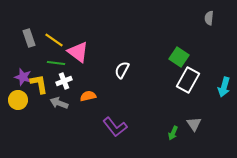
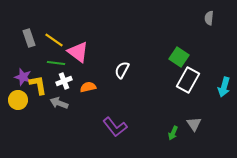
yellow L-shape: moved 1 px left, 1 px down
orange semicircle: moved 9 px up
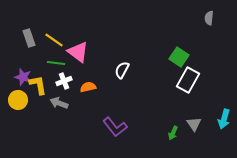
cyan arrow: moved 32 px down
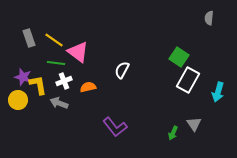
cyan arrow: moved 6 px left, 27 px up
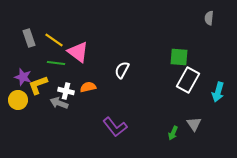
green square: rotated 30 degrees counterclockwise
white cross: moved 2 px right, 10 px down; rotated 35 degrees clockwise
yellow L-shape: rotated 100 degrees counterclockwise
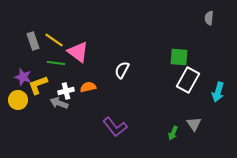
gray rectangle: moved 4 px right, 3 px down
white cross: rotated 28 degrees counterclockwise
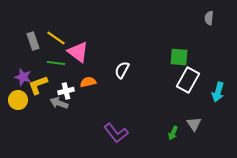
yellow line: moved 2 px right, 2 px up
orange semicircle: moved 5 px up
purple L-shape: moved 1 px right, 6 px down
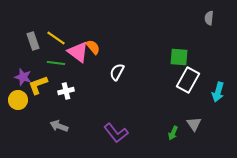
white semicircle: moved 5 px left, 2 px down
orange semicircle: moved 5 px right, 35 px up; rotated 63 degrees clockwise
gray arrow: moved 23 px down
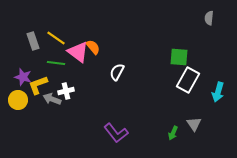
gray arrow: moved 7 px left, 27 px up
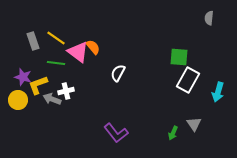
white semicircle: moved 1 px right, 1 px down
